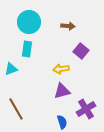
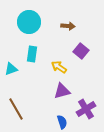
cyan rectangle: moved 5 px right, 5 px down
yellow arrow: moved 2 px left, 2 px up; rotated 42 degrees clockwise
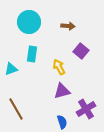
yellow arrow: rotated 28 degrees clockwise
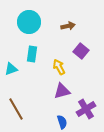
brown arrow: rotated 16 degrees counterclockwise
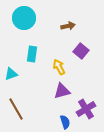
cyan circle: moved 5 px left, 4 px up
cyan triangle: moved 5 px down
blue semicircle: moved 3 px right
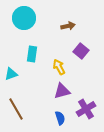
blue semicircle: moved 5 px left, 4 px up
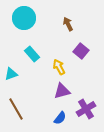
brown arrow: moved 2 px up; rotated 104 degrees counterclockwise
cyan rectangle: rotated 49 degrees counterclockwise
blue semicircle: rotated 56 degrees clockwise
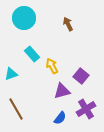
purple square: moved 25 px down
yellow arrow: moved 7 px left, 1 px up
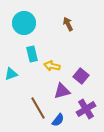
cyan circle: moved 5 px down
cyan rectangle: rotated 28 degrees clockwise
yellow arrow: rotated 49 degrees counterclockwise
brown line: moved 22 px right, 1 px up
blue semicircle: moved 2 px left, 2 px down
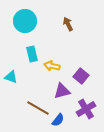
cyan circle: moved 1 px right, 2 px up
cyan triangle: moved 3 px down; rotated 40 degrees clockwise
brown line: rotated 30 degrees counterclockwise
